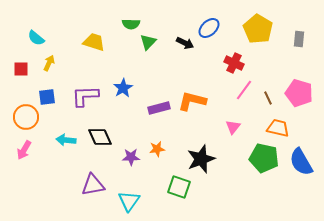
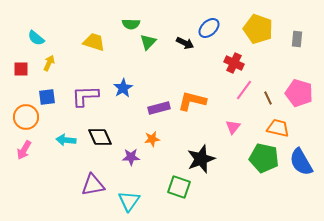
yellow pentagon: rotated 12 degrees counterclockwise
gray rectangle: moved 2 px left
orange star: moved 5 px left, 10 px up
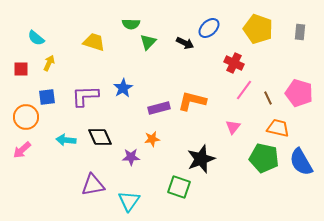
gray rectangle: moved 3 px right, 7 px up
pink arrow: moved 2 px left; rotated 18 degrees clockwise
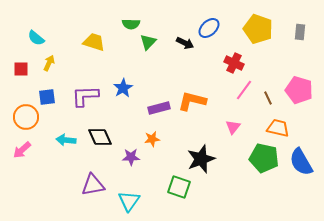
pink pentagon: moved 3 px up
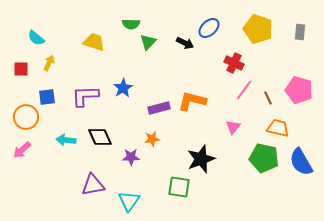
green square: rotated 10 degrees counterclockwise
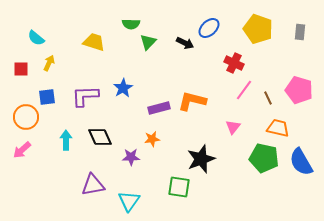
cyan arrow: rotated 84 degrees clockwise
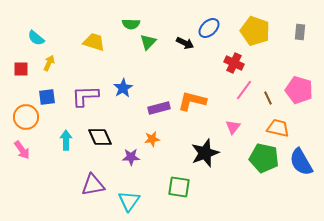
yellow pentagon: moved 3 px left, 2 px down
pink arrow: rotated 84 degrees counterclockwise
black star: moved 4 px right, 6 px up
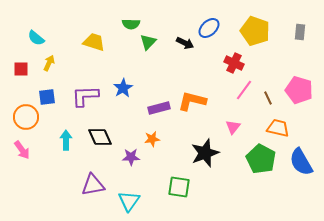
green pentagon: moved 3 px left, 1 px down; rotated 16 degrees clockwise
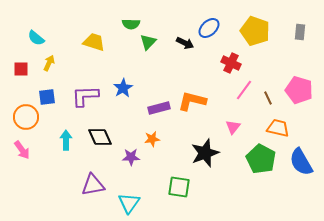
red cross: moved 3 px left
cyan triangle: moved 2 px down
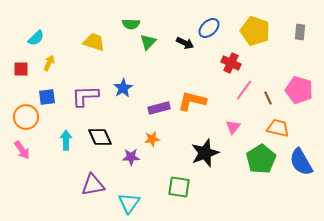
cyan semicircle: rotated 84 degrees counterclockwise
green pentagon: rotated 12 degrees clockwise
